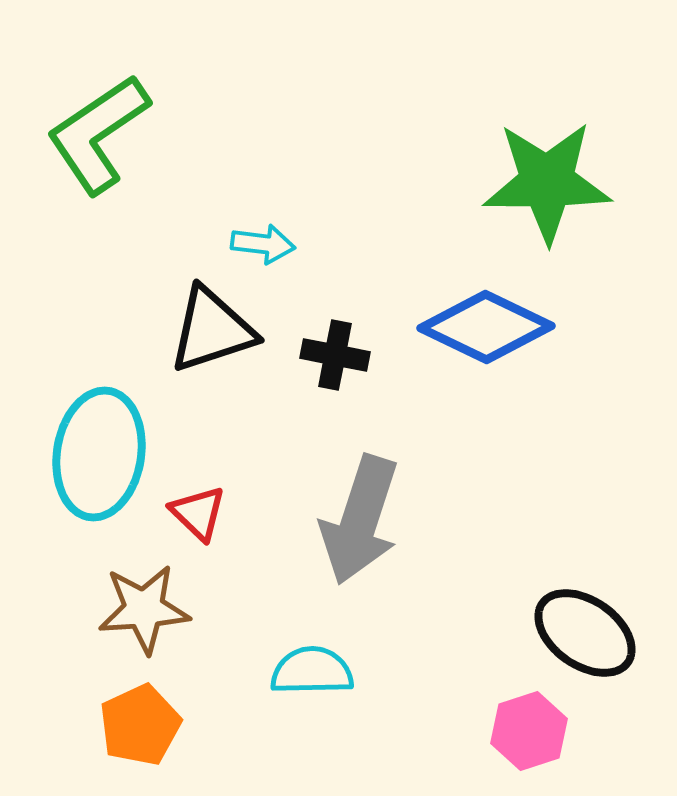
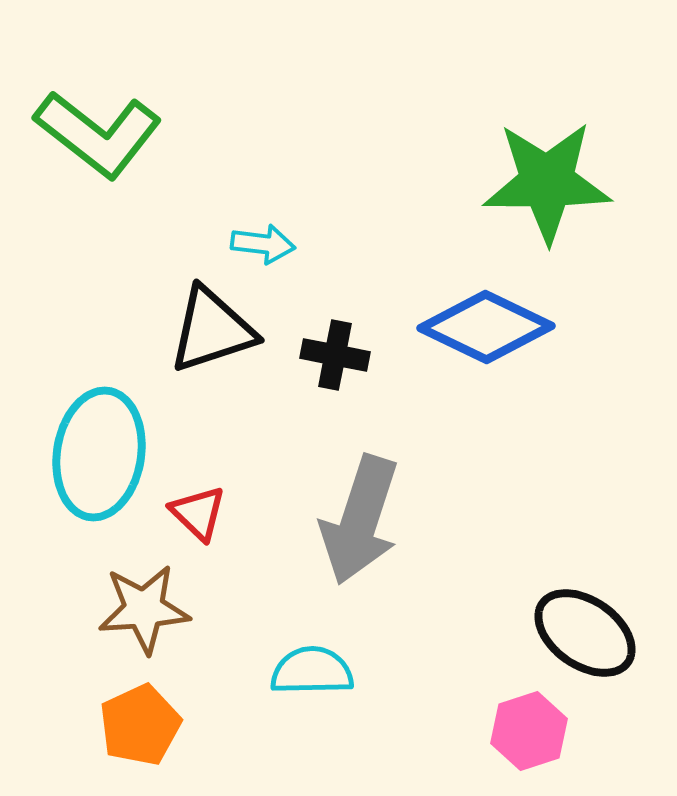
green L-shape: rotated 108 degrees counterclockwise
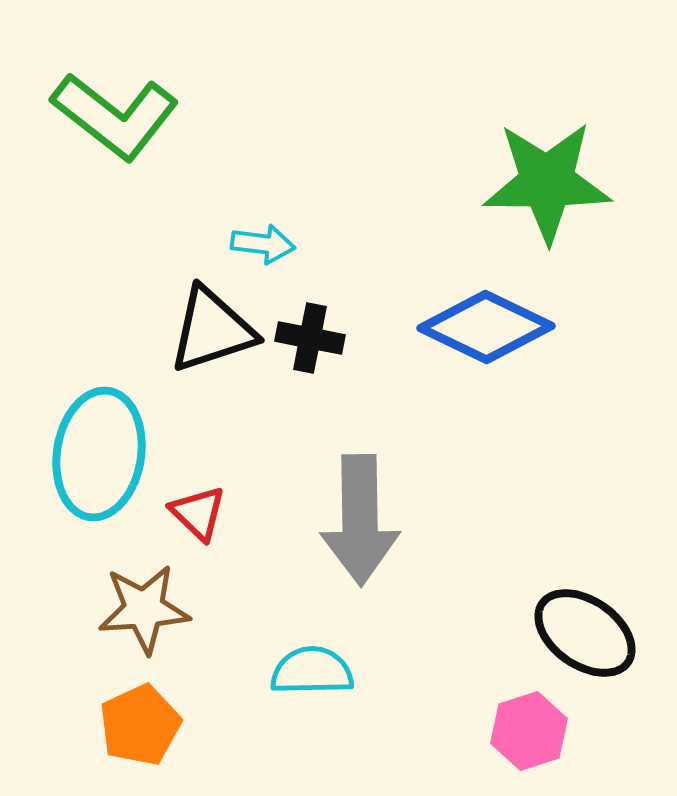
green L-shape: moved 17 px right, 18 px up
black cross: moved 25 px left, 17 px up
gray arrow: rotated 19 degrees counterclockwise
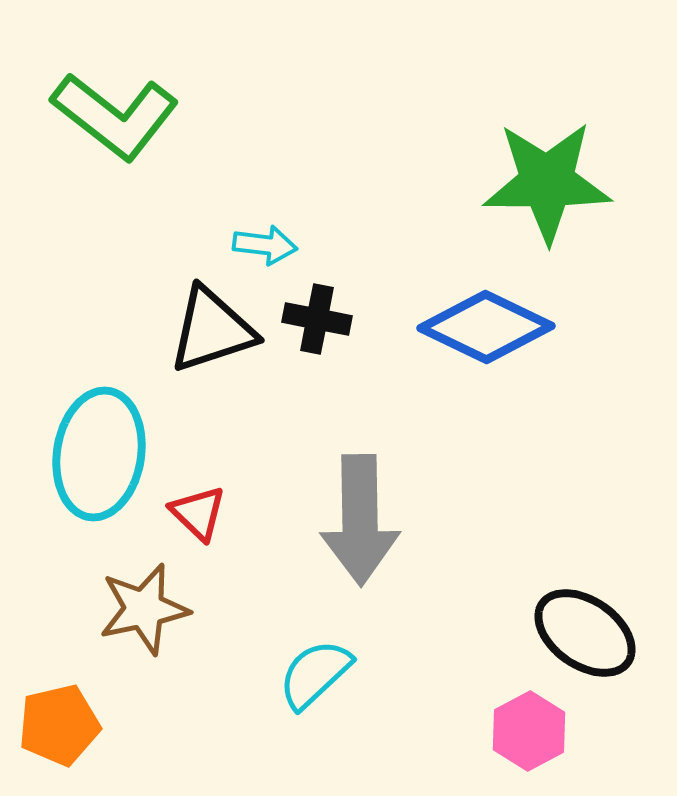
cyan arrow: moved 2 px right, 1 px down
black cross: moved 7 px right, 19 px up
brown star: rotated 8 degrees counterclockwise
cyan semicircle: moved 3 px right, 3 px down; rotated 42 degrees counterclockwise
orange pentagon: moved 81 px left; rotated 12 degrees clockwise
pink hexagon: rotated 10 degrees counterclockwise
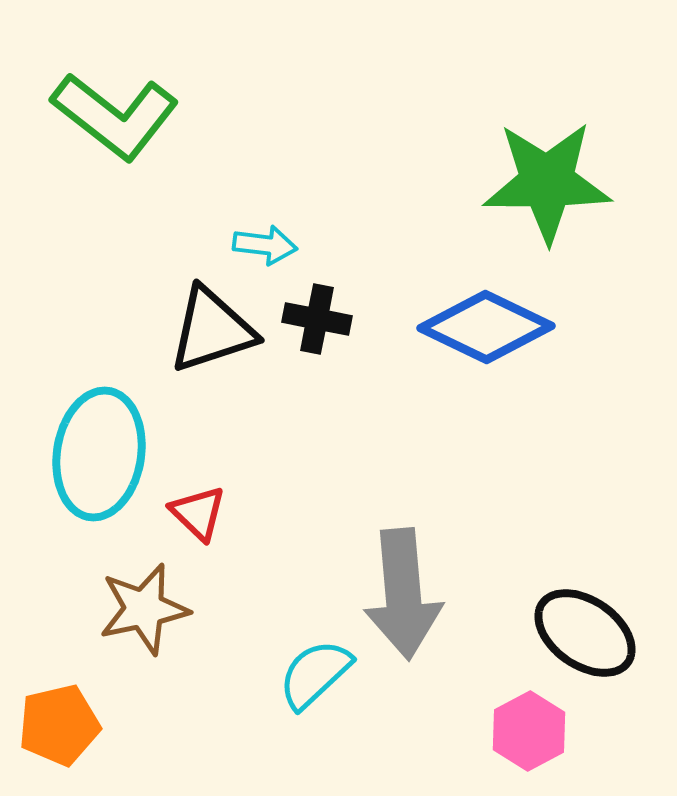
gray arrow: moved 43 px right, 74 px down; rotated 4 degrees counterclockwise
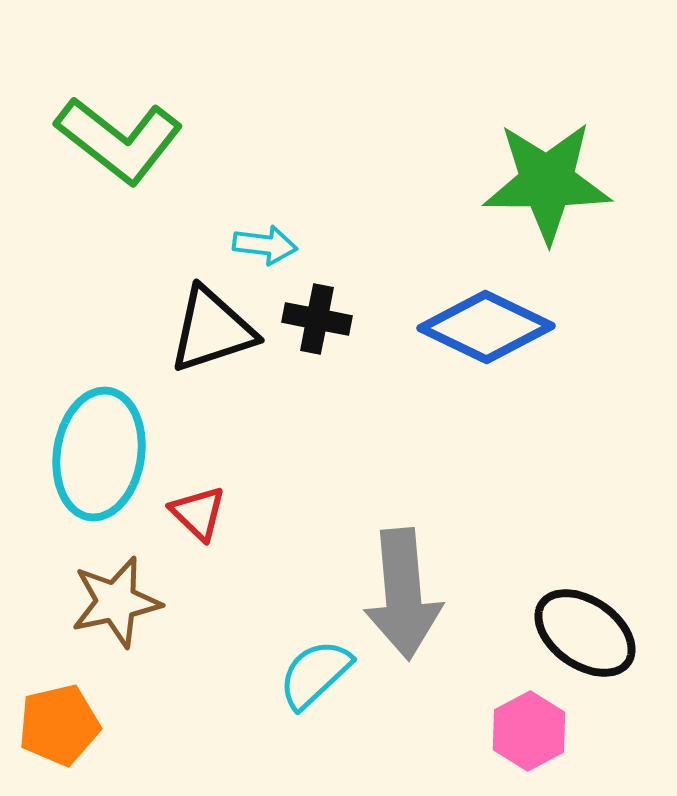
green L-shape: moved 4 px right, 24 px down
brown star: moved 28 px left, 7 px up
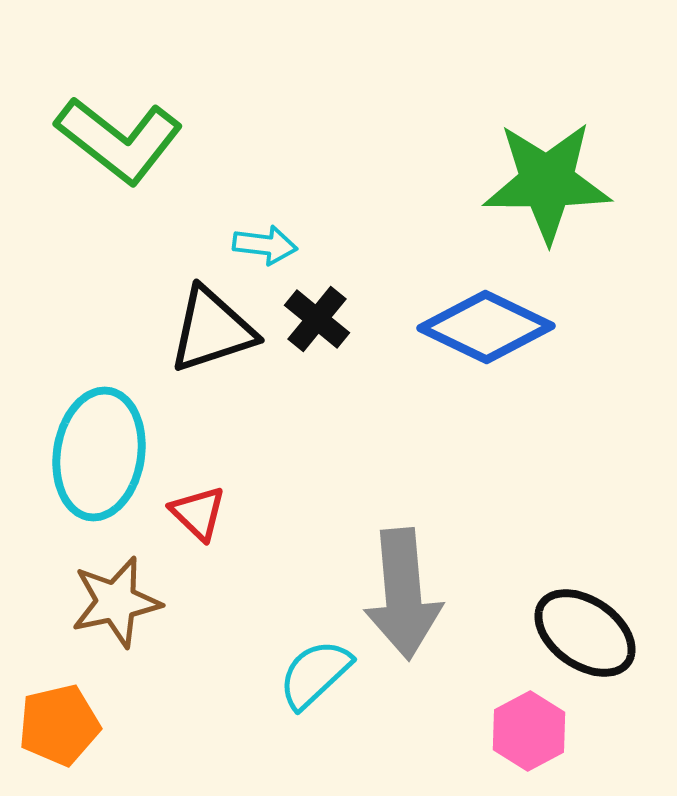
black cross: rotated 28 degrees clockwise
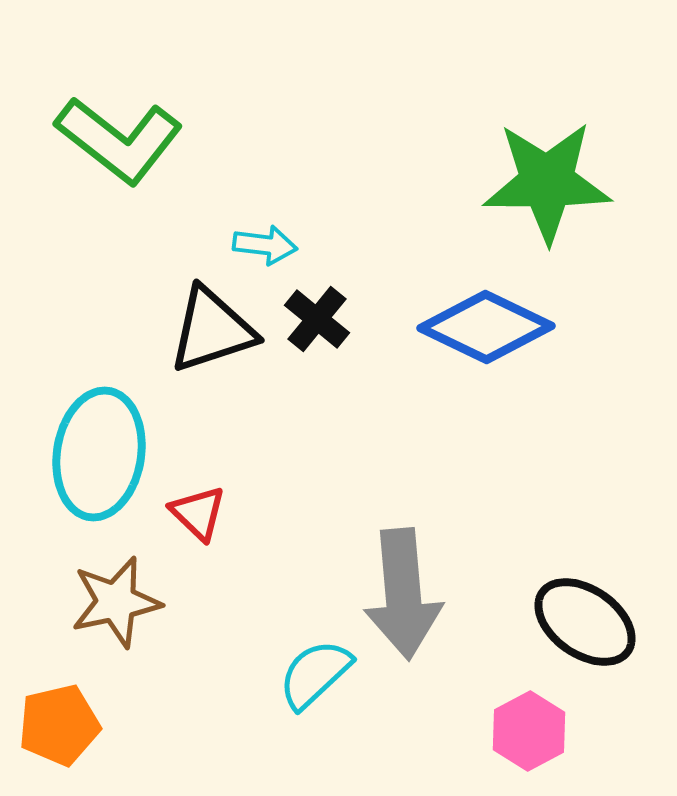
black ellipse: moved 11 px up
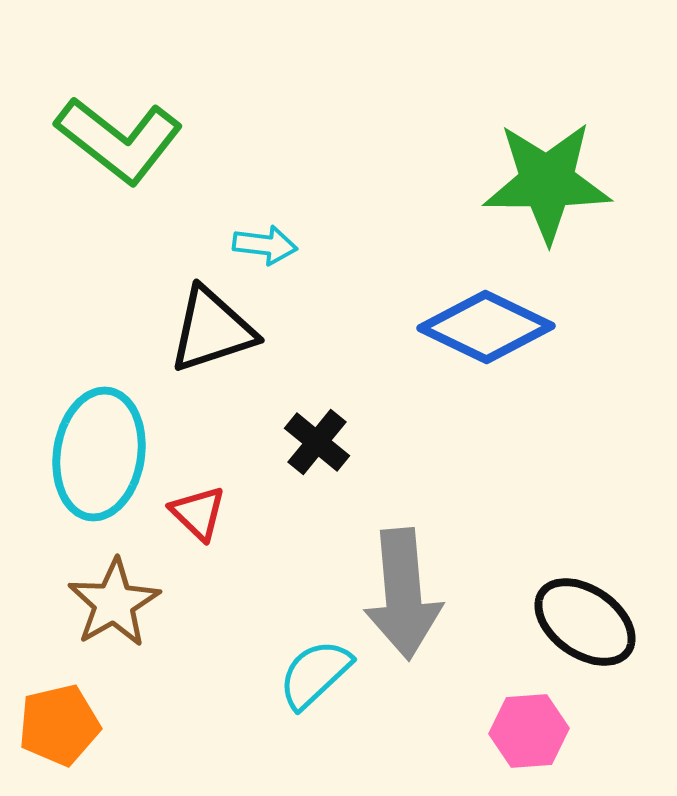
black cross: moved 123 px down
brown star: moved 2 px left, 1 px down; rotated 18 degrees counterclockwise
pink hexagon: rotated 24 degrees clockwise
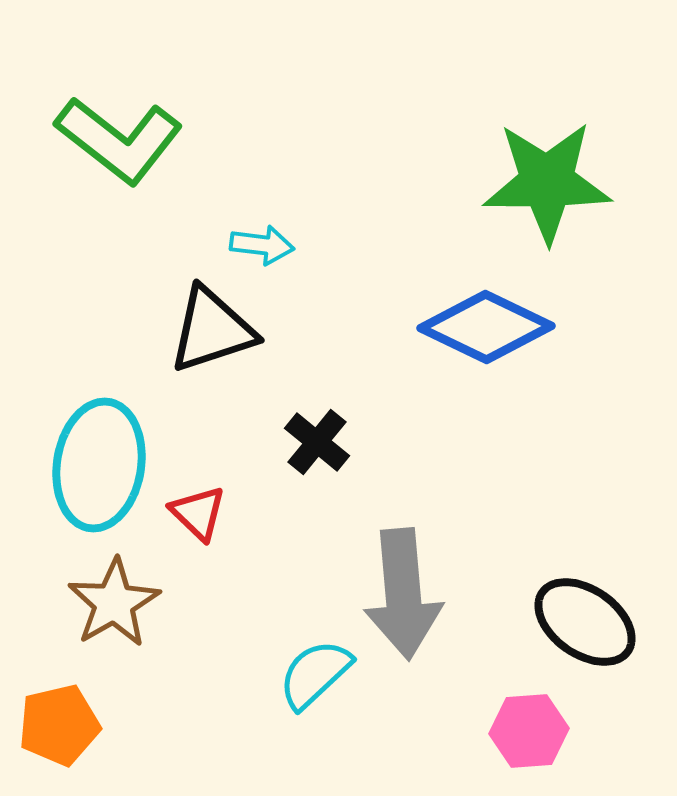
cyan arrow: moved 3 px left
cyan ellipse: moved 11 px down
